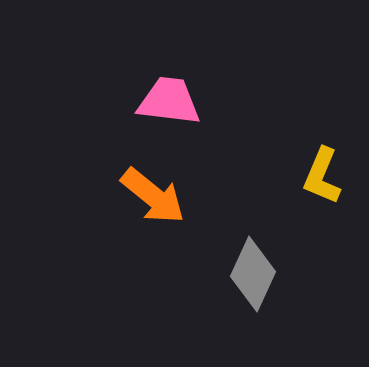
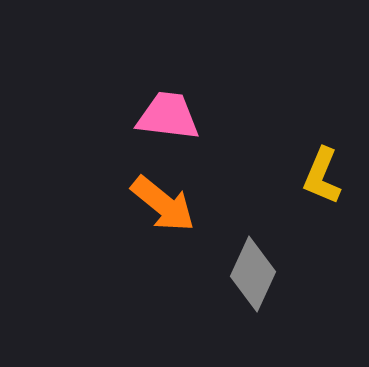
pink trapezoid: moved 1 px left, 15 px down
orange arrow: moved 10 px right, 8 px down
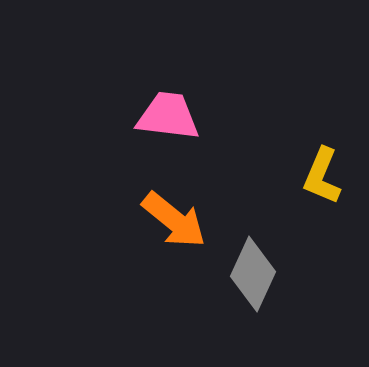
orange arrow: moved 11 px right, 16 px down
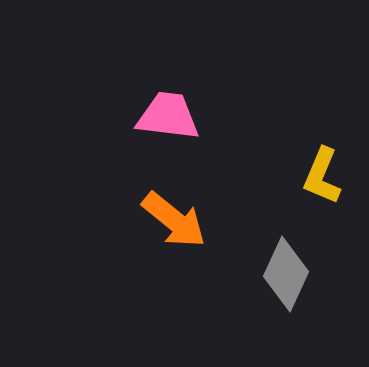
gray diamond: moved 33 px right
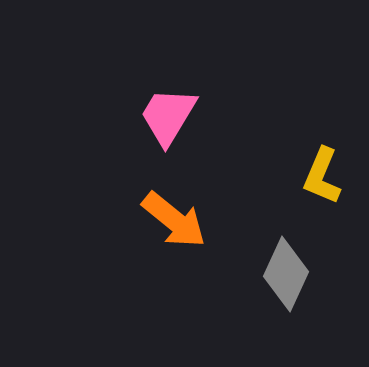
pink trapezoid: rotated 66 degrees counterclockwise
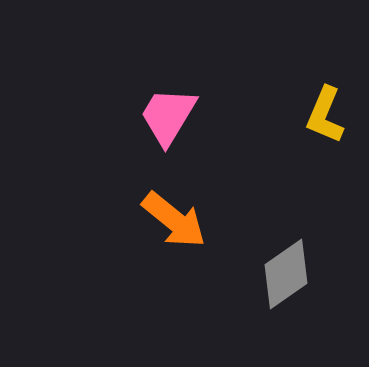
yellow L-shape: moved 3 px right, 61 px up
gray diamond: rotated 30 degrees clockwise
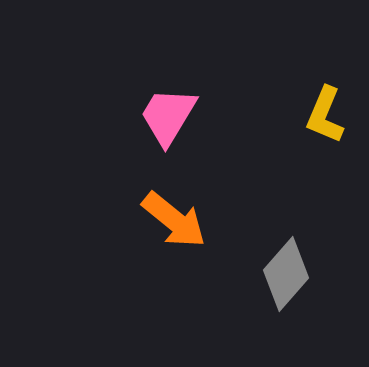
gray diamond: rotated 14 degrees counterclockwise
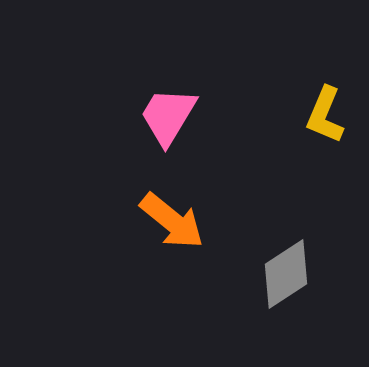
orange arrow: moved 2 px left, 1 px down
gray diamond: rotated 16 degrees clockwise
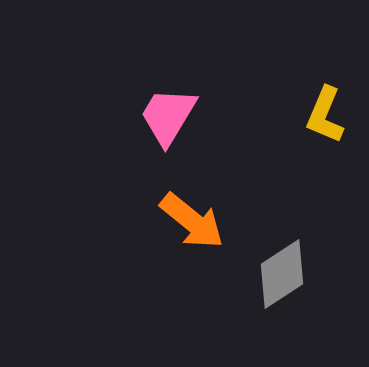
orange arrow: moved 20 px right
gray diamond: moved 4 px left
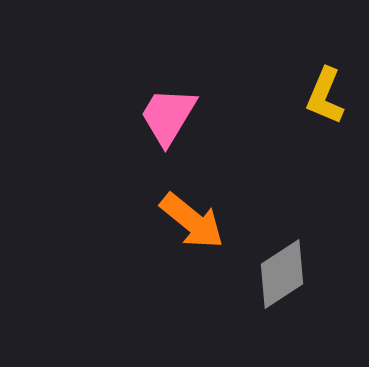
yellow L-shape: moved 19 px up
